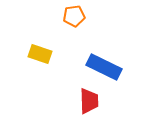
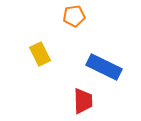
yellow rectangle: rotated 45 degrees clockwise
red trapezoid: moved 6 px left
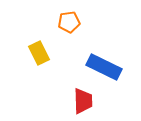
orange pentagon: moved 5 px left, 6 px down
yellow rectangle: moved 1 px left, 1 px up
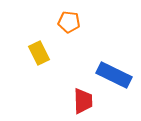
orange pentagon: rotated 15 degrees clockwise
blue rectangle: moved 10 px right, 8 px down
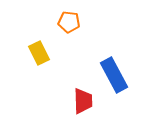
blue rectangle: rotated 36 degrees clockwise
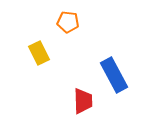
orange pentagon: moved 1 px left
